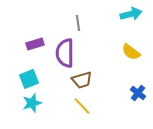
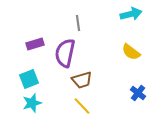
purple semicircle: rotated 12 degrees clockwise
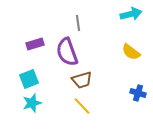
purple semicircle: moved 2 px right, 1 px up; rotated 32 degrees counterclockwise
blue cross: rotated 21 degrees counterclockwise
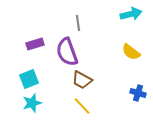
brown trapezoid: rotated 45 degrees clockwise
